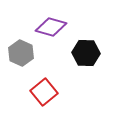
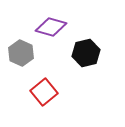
black hexagon: rotated 16 degrees counterclockwise
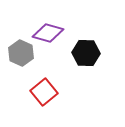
purple diamond: moved 3 px left, 6 px down
black hexagon: rotated 16 degrees clockwise
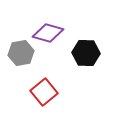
gray hexagon: rotated 25 degrees clockwise
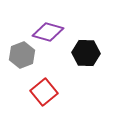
purple diamond: moved 1 px up
gray hexagon: moved 1 px right, 2 px down; rotated 10 degrees counterclockwise
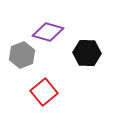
black hexagon: moved 1 px right
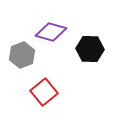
purple diamond: moved 3 px right
black hexagon: moved 3 px right, 4 px up
